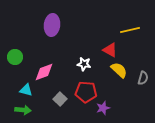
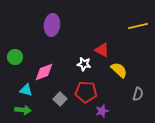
yellow line: moved 8 px right, 4 px up
red triangle: moved 8 px left
gray semicircle: moved 5 px left, 16 px down
purple star: moved 1 px left, 3 px down
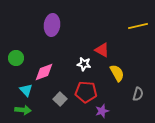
green circle: moved 1 px right, 1 px down
yellow semicircle: moved 2 px left, 3 px down; rotated 18 degrees clockwise
cyan triangle: rotated 32 degrees clockwise
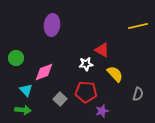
white star: moved 2 px right; rotated 16 degrees counterclockwise
yellow semicircle: moved 2 px left, 1 px down; rotated 12 degrees counterclockwise
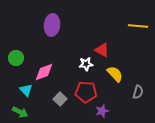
yellow line: rotated 18 degrees clockwise
gray semicircle: moved 2 px up
green arrow: moved 3 px left, 2 px down; rotated 21 degrees clockwise
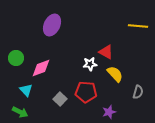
purple ellipse: rotated 20 degrees clockwise
red triangle: moved 4 px right, 2 px down
white star: moved 4 px right
pink diamond: moved 3 px left, 4 px up
purple star: moved 7 px right, 1 px down
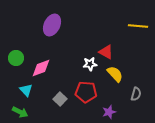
gray semicircle: moved 2 px left, 2 px down
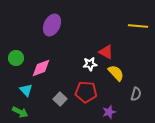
yellow semicircle: moved 1 px right, 1 px up
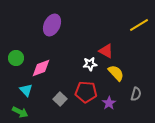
yellow line: moved 1 px right, 1 px up; rotated 36 degrees counterclockwise
red triangle: moved 1 px up
purple star: moved 9 px up; rotated 16 degrees counterclockwise
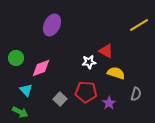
white star: moved 1 px left, 2 px up
yellow semicircle: rotated 30 degrees counterclockwise
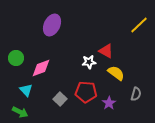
yellow line: rotated 12 degrees counterclockwise
yellow semicircle: rotated 18 degrees clockwise
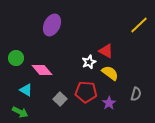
white star: rotated 16 degrees counterclockwise
pink diamond: moved 1 px right, 2 px down; rotated 70 degrees clockwise
yellow semicircle: moved 6 px left
cyan triangle: rotated 16 degrees counterclockwise
